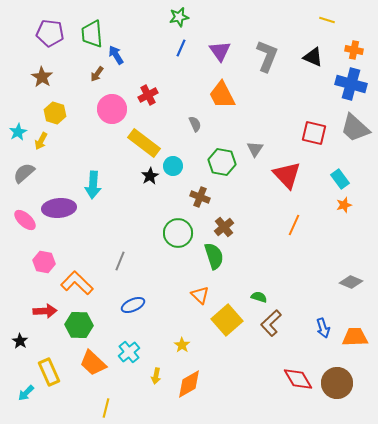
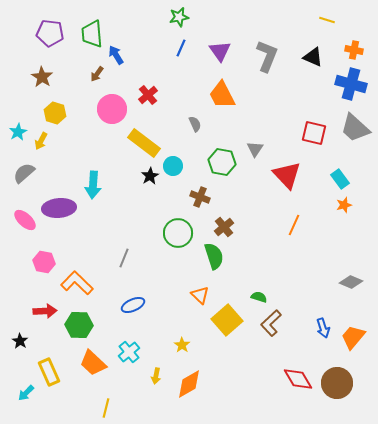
red cross at (148, 95): rotated 12 degrees counterclockwise
gray line at (120, 261): moved 4 px right, 3 px up
orange trapezoid at (355, 337): moved 2 px left; rotated 48 degrees counterclockwise
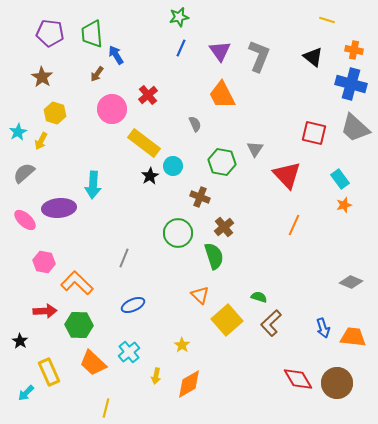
gray L-shape at (267, 56): moved 8 px left
black triangle at (313, 57): rotated 15 degrees clockwise
orange trapezoid at (353, 337): rotated 56 degrees clockwise
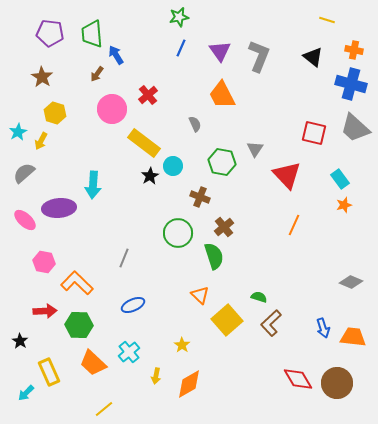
yellow line at (106, 408): moved 2 px left, 1 px down; rotated 36 degrees clockwise
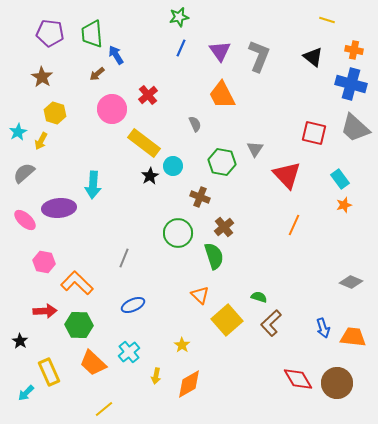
brown arrow at (97, 74): rotated 14 degrees clockwise
